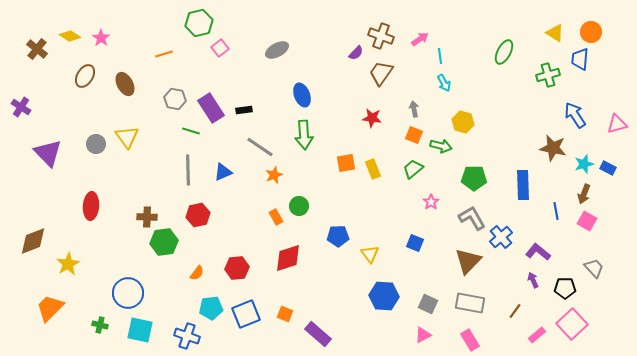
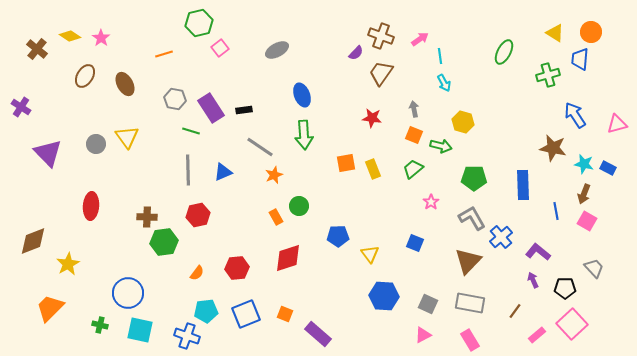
cyan star at (584, 164): rotated 30 degrees clockwise
cyan pentagon at (211, 308): moved 5 px left, 3 px down
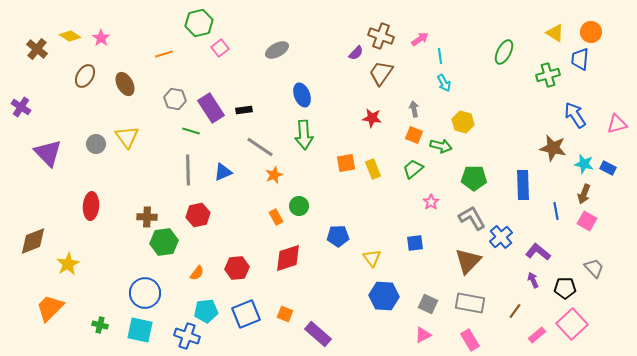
blue square at (415, 243): rotated 30 degrees counterclockwise
yellow triangle at (370, 254): moved 2 px right, 4 px down
blue circle at (128, 293): moved 17 px right
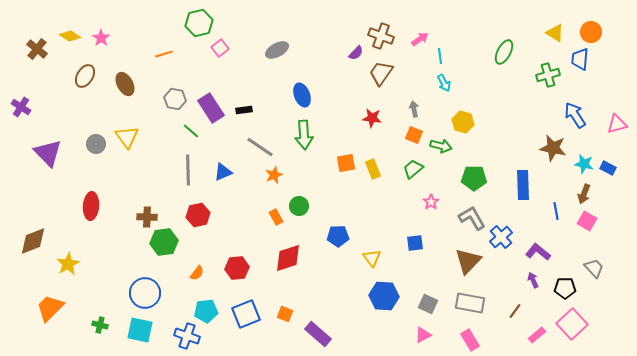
green line at (191, 131): rotated 24 degrees clockwise
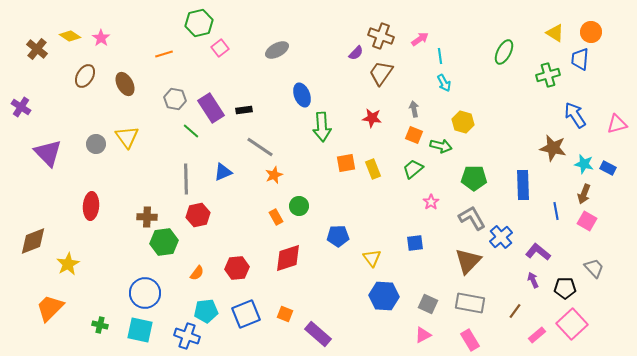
green arrow at (304, 135): moved 18 px right, 8 px up
gray line at (188, 170): moved 2 px left, 9 px down
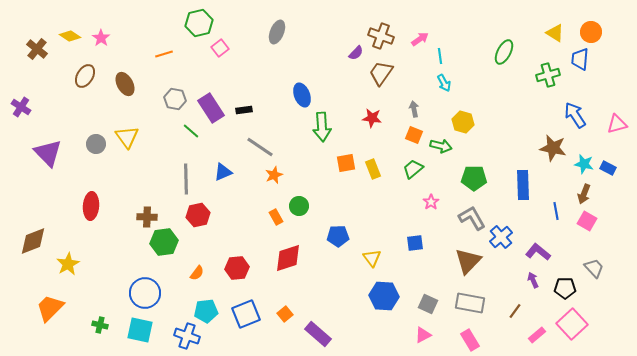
gray ellipse at (277, 50): moved 18 px up; rotated 40 degrees counterclockwise
orange square at (285, 314): rotated 28 degrees clockwise
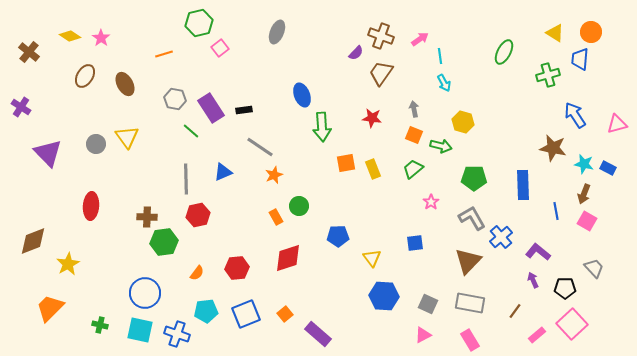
brown cross at (37, 49): moved 8 px left, 3 px down
blue cross at (187, 336): moved 10 px left, 2 px up
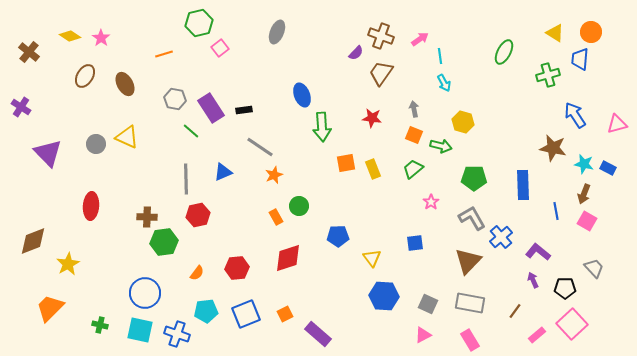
yellow triangle at (127, 137): rotated 30 degrees counterclockwise
orange square at (285, 314): rotated 14 degrees clockwise
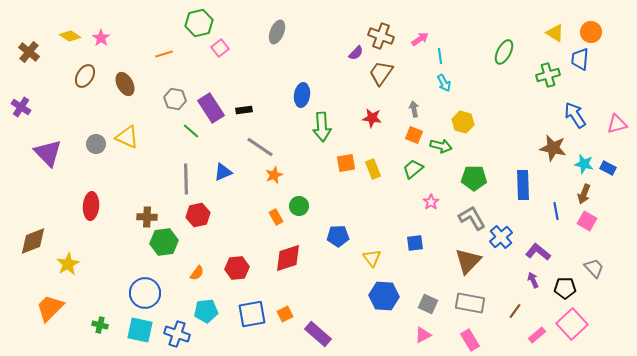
blue ellipse at (302, 95): rotated 30 degrees clockwise
blue square at (246, 314): moved 6 px right; rotated 12 degrees clockwise
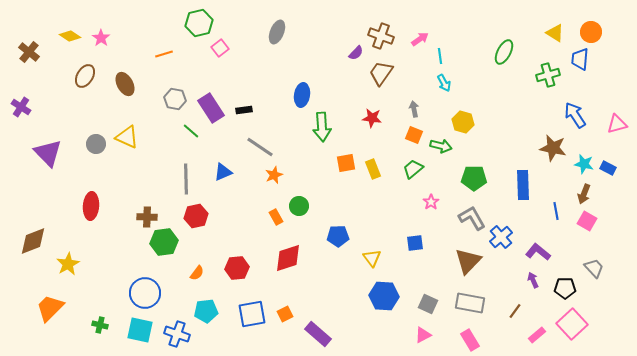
red hexagon at (198, 215): moved 2 px left, 1 px down
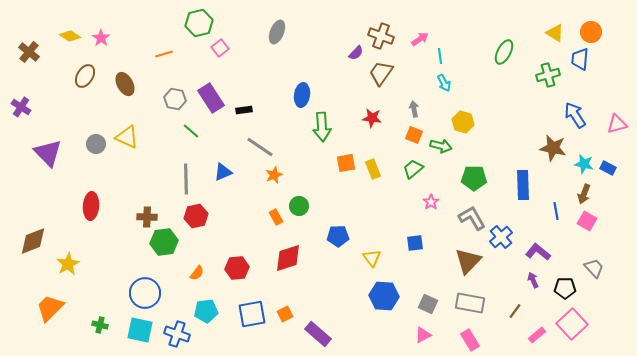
purple rectangle at (211, 108): moved 10 px up
